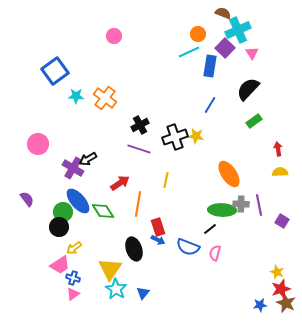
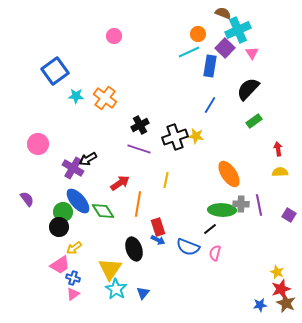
purple square at (282, 221): moved 7 px right, 6 px up
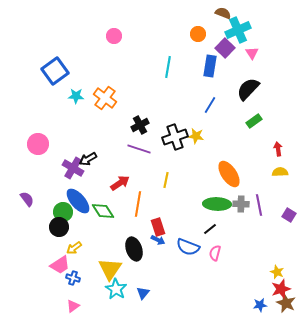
cyan line at (189, 52): moved 21 px left, 15 px down; rotated 55 degrees counterclockwise
green ellipse at (222, 210): moved 5 px left, 6 px up
pink triangle at (73, 294): moved 12 px down
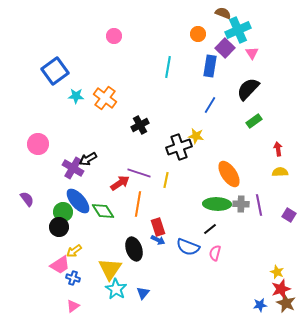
black cross at (175, 137): moved 4 px right, 10 px down
purple line at (139, 149): moved 24 px down
yellow arrow at (74, 248): moved 3 px down
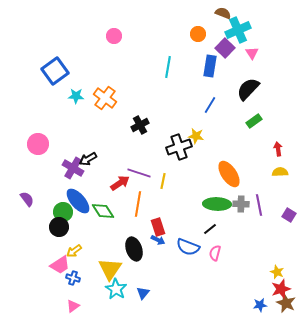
yellow line at (166, 180): moved 3 px left, 1 px down
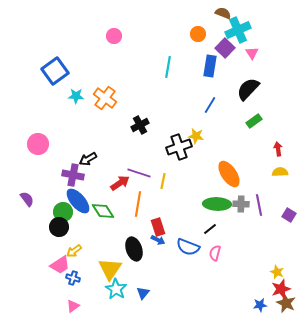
purple cross at (73, 168): moved 7 px down; rotated 20 degrees counterclockwise
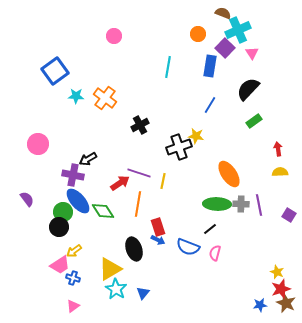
yellow triangle at (110, 269): rotated 25 degrees clockwise
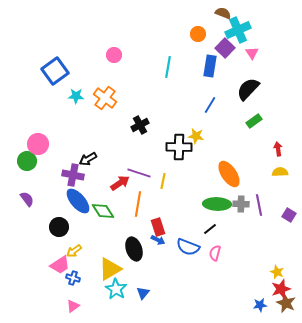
pink circle at (114, 36): moved 19 px down
black cross at (179, 147): rotated 20 degrees clockwise
green circle at (63, 212): moved 36 px left, 51 px up
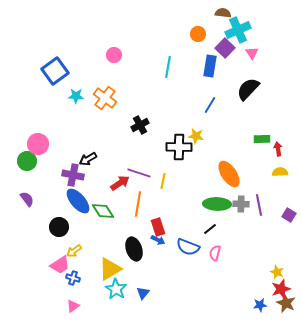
brown semicircle at (223, 13): rotated 14 degrees counterclockwise
green rectangle at (254, 121): moved 8 px right, 18 px down; rotated 35 degrees clockwise
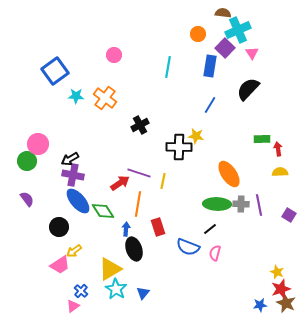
black arrow at (88, 159): moved 18 px left
blue arrow at (158, 240): moved 32 px left, 11 px up; rotated 112 degrees counterclockwise
blue cross at (73, 278): moved 8 px right, 13 px down; rotated 24 degrees clockwise
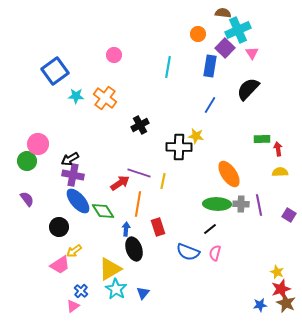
blue semicircle at (188, 247): moved 5 px down
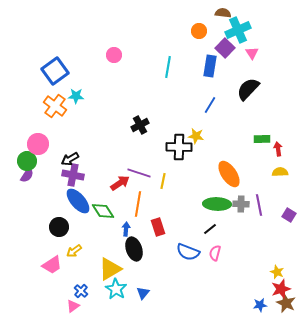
orange circle at (198, 34): moved 1 px right, 3 px up
orange cross at (105, 98): moved 50 px left, 8 px down
purple semicircle at (27, 199): moved 24 px up; rotated 70 degrees clockwise
pink trapezoid at (60, 265): moved 8 px left
